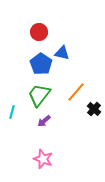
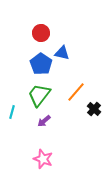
red circle: moved 2 px right, 1 px down
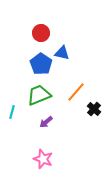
green trapezoid: rotated 30 degrees clockwise
purple arrow: moved 2 px right, 1 px down
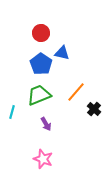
purple arrow: moved 2 px down; rotated 80 degrees counterclockwise
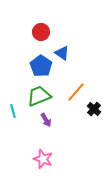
red circle: moved 1 px up
blue triangle: rotated 21 degrees clockwise
blue pentagon: moved 2 px down
green trapezoid: moved 1 px down
cyan line: moved 1 px right, 1 px up; rotated 32 degrees counterclockwise
purple arrow: moved 4 px up
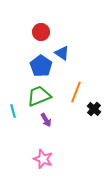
orange line: rotated 20 degrees counterclockwise
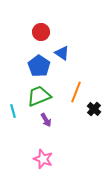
blue pentagon: moved 2 px left
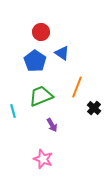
blue pentagon: moved 4 px left, 5 px up
orange line: moved 1 px right, 5 px up
green trapezoid: moved 2 px right
black cross: moved 1 px up
purple arrow: moved 6 px right, 5 px down
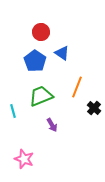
pink star: moved 19 px left
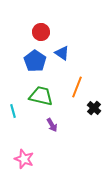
green trapezoid: rotated 35 degrees clockwise
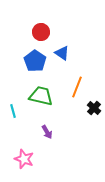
purple arrow: moved 5 px left, 7 px down
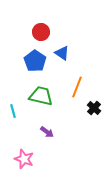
purple arrow: rotated 24 degrees counterclockwise
